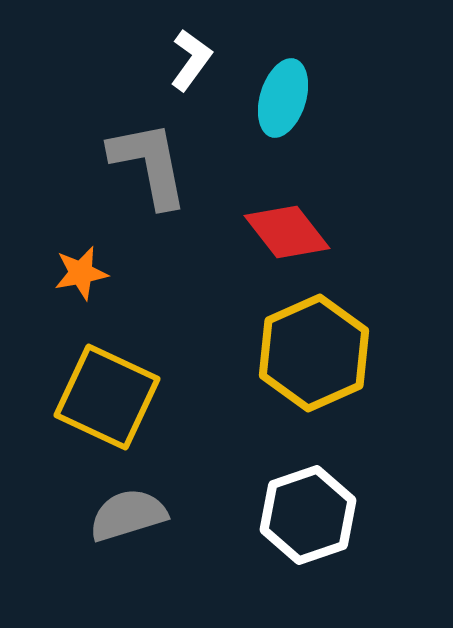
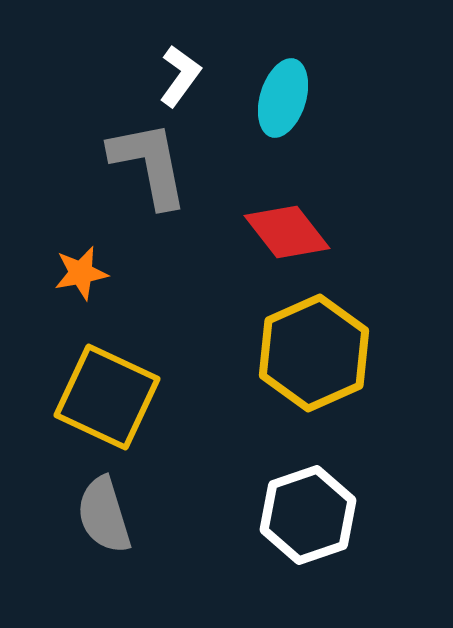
white L-shape: moved 11 px left, 16 px down
gray semicircle: moved 24 px left; rotated 90 degrees counterclockwise
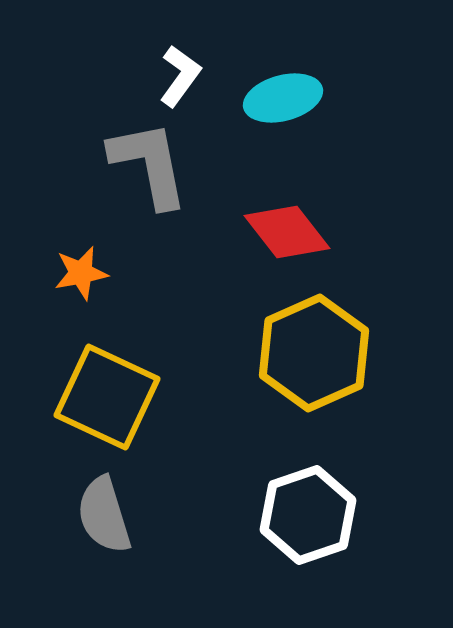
cyan ellipse: rotated 58 degrees clockwise
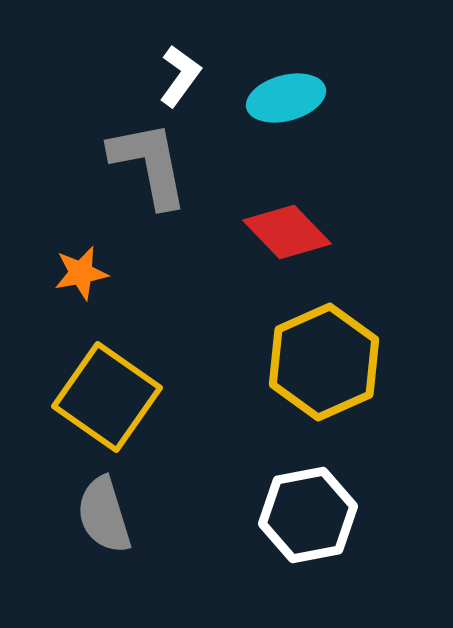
cyan ellipse: moved 3 px right
red diamond: rotated 6 degrees counterclockwise
yellow hexagon: moved 10 px right, 9 px down
yellow square: rotated 10 degrees clockwise
white hexagon: rotated 8 degrees clockwise
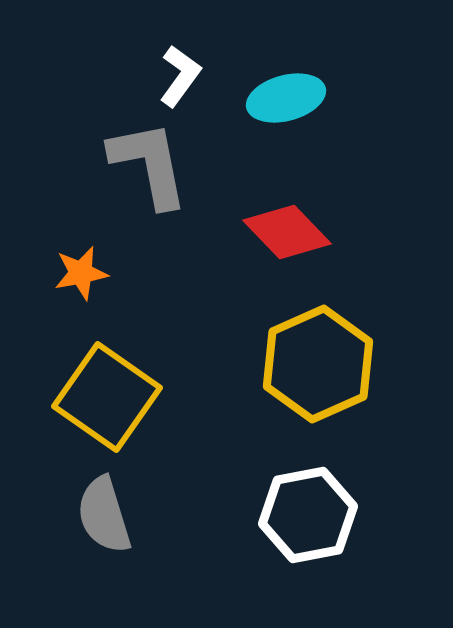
yellow hexagon: moved 6 px left, 2 px down
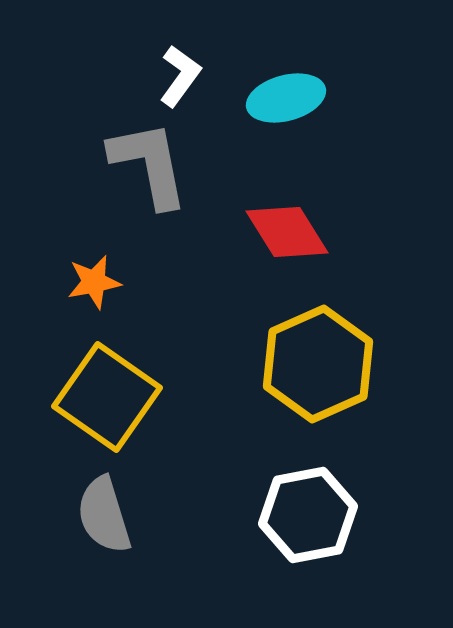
red diamond: rotated 12 degrees clockwise
orange star: moved 13 px right, 9 px down
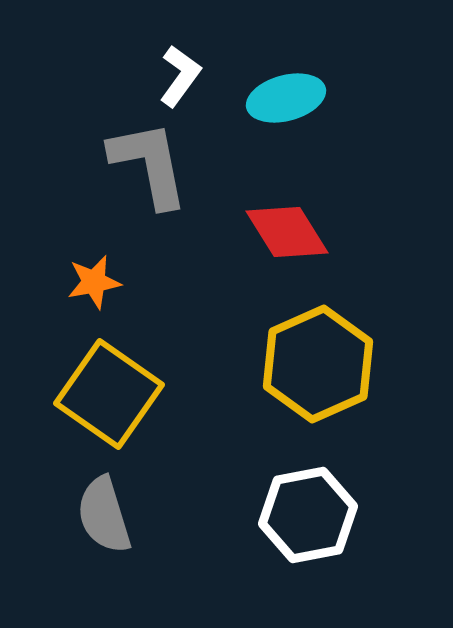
yellow square: moved 2 px right, 3 px up
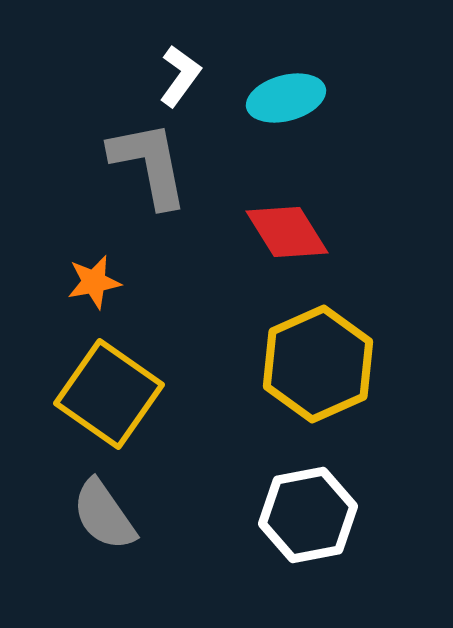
gray semicircle: rotated 18 degrees counterclockwise
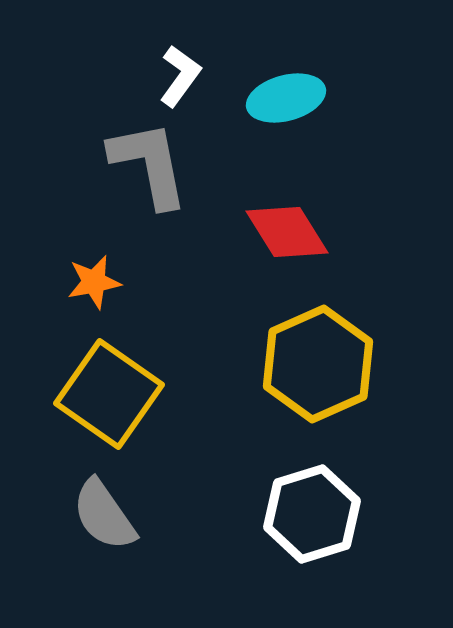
white hexagon: moved 4 px right, 1 px up; rotated 6 degrees counterclockwise
